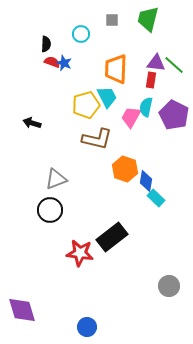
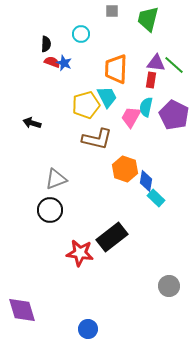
gray square: moved 9 px up
blue circle: moved 1 px right, 2 px down
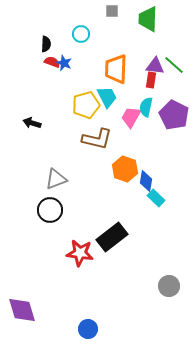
green trapezoid: rotated 12 degrees counterclockwise
purple triangle: moved 1 px left, 3 px down
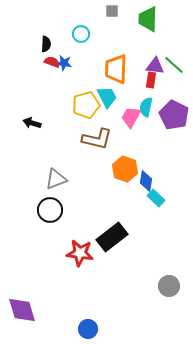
blue star: rotated 14 degrees counterclockwise
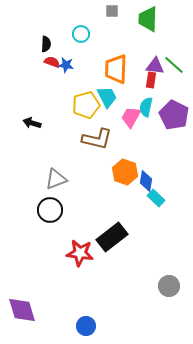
blue star: moved 2 px right, 2 px down
orange hexagon: moved 3 px down
blue circle: moved 2 px left, 3 px up
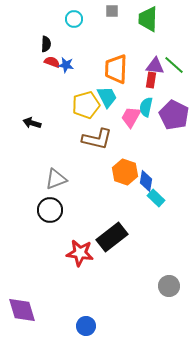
cyan circle: moved 7 px left, 15 px up
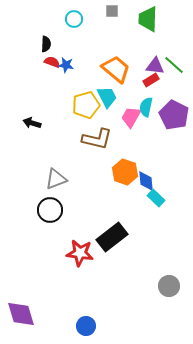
orange trapezoid: rotated 128 degrees clockwise
red rectangle: rotated 49 degrees clockwise
blue diamond: rotated 15 degrees counterclockwise
purple diamond: moved 1 px left, 4 px down
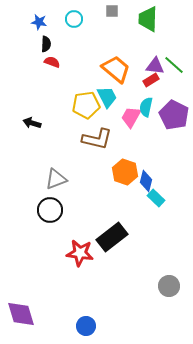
blue star: moved 27 px left, 43 px up
yellow pentagon: rotated 8 degrees clockwise
blue diamond: rotated 20 degrees clockwise
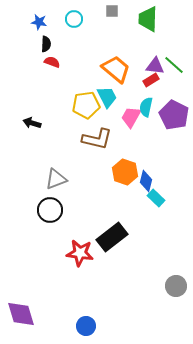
gray circle: moved 7 px right
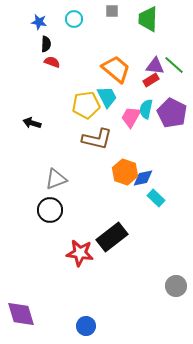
cyan semicircle: moved 2 px down
purple pentagon: moved 2 px left, 2 px up
blue diamond: moved 3 px left, 3 px up; rotated 65 degrees clockwise
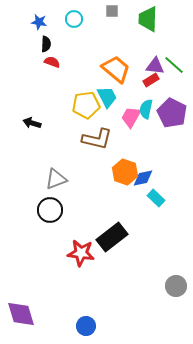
red star: moved 1 px right
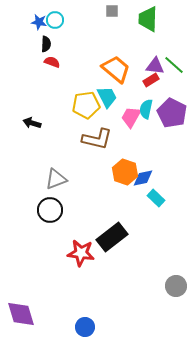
cyan circle: moved 19 px left, 1 px down
blue circle: moved 1 px left, 1 px down
